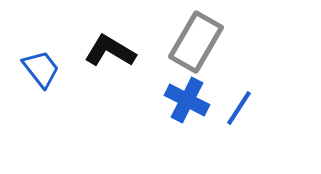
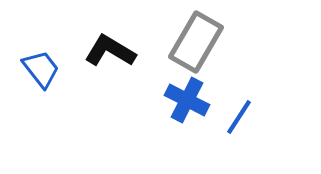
blue line: moved 9 px down
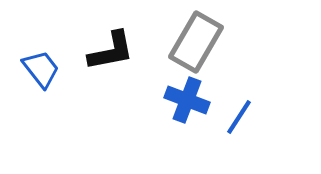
black L-shape: moved 1 px right; rotated 138 degrees clockwise
blue cross: rotated 6 degrees counterclockwise
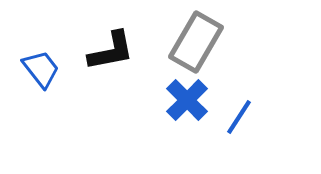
blue cross: rotated 24 degrees clockwise
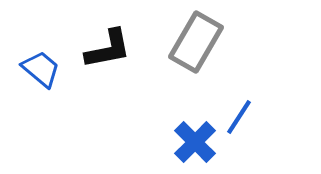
black L-shape: moved 3 px left, 2 px up
blue trapezoid: rotated 12 degrees counterclockwise
blue cross: moved 8 px right, 42 px down
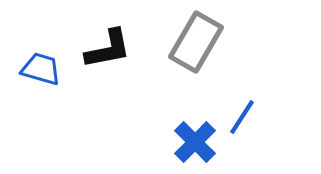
blue trapezoid: rotated 24 degrees counterclockwise
blue line: moved 3 px right
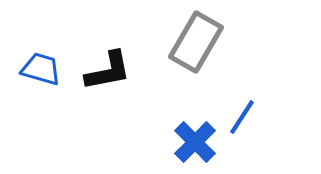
black L-shape: moved 22 px down
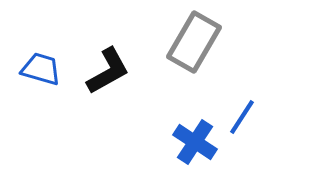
gray rectangle: moved 2 px left
black L-shape: rotated 18 degrees counterclockwise
blue cross: rotated 12 degrees counterclockwise
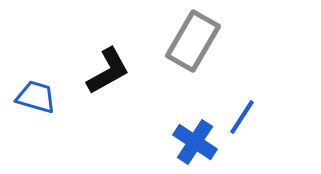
gray rectangle: moved 1 px left, 1 px up
blue trapezoid: moved 5 px left, 28 px down
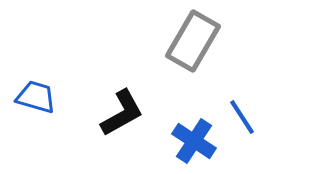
black L-shape: moved 14 px right, 42 px down
blue line: rotated 66 degrees counterclockwise
blue cross: moved 1 px left, 1 px up
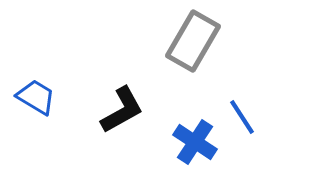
blue trapezoid: rotated 15 degrees clockwise
black L-shape: moved 3 px up
blue cross: moved 1 px right, 1 px down
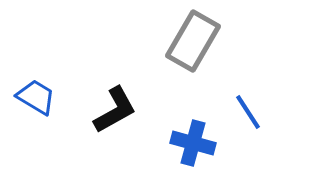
black L-shape: moved 7 px left
blue line: moved 6 px right, 5 px up
blue cross: moved 2 px left, 1 px down; rotated 18 degrees counterclockwise
